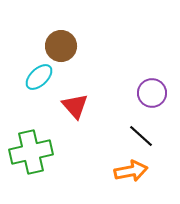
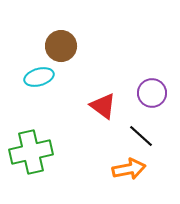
cyan ellipse: rotated 28 degrees clockwise
red triangle: moved 28 px right; rotated 12 degrees counterclockwise
orange arrow: moved 2 px left, 2 px up
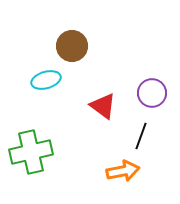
brown circle: moved 11 px right
cyan ellipse: moved 7 px right, 3 px down
black line: rotated 68 degrees clockwise
orange arrow: moved 6 px left, 2 px down
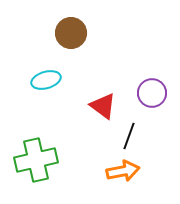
brown circle: moved 1 px left, 13 px up
black line: moved 12 px left
green cross: moved 5 px right, 8 px down
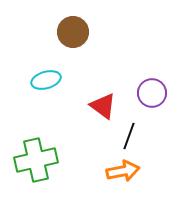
brown circle: moved 2 px right, 1 px up
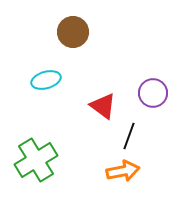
purple circle: moved 1 px right
green cross: rotated 18 degrees counterclockwise
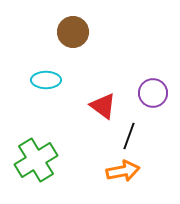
cyan ellipse: rotated 16 degrees clockwise
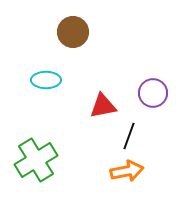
red triangle: rotated 48 degrees counterclockwise
orange arrow: moved 4 px right
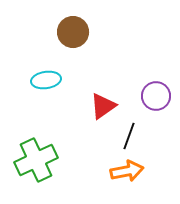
cyan ellipse: rotated 8 degrees counterclockwise
purple circle: moved 3 px right, 3 px down
red triangle: rotated 24 degrees counterclockwise
green cross: rotated 6 degrees clockwise
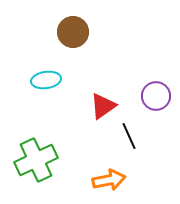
black line: rotated 44 degrees counterclockwise
orange arrow: moved 18 px left, 9 px down
